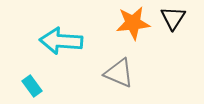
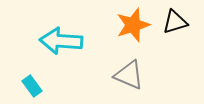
black triangle: moved 2 px right, 4 px down; rotated 40 degrees clockwise
orange star: moved 2 px down; rotated 12 degrees counterclockwise
gray triangle: moved 10 px right, 2 px down
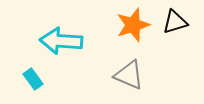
cyan rectangle: moved 1 px right, 7 px up
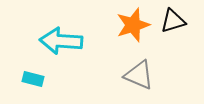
black triangle: moved 2 px left, 1 px up
gray triangle: moved 10 px right
cyan rectangle: rotated 40 degrees counterclockwise
